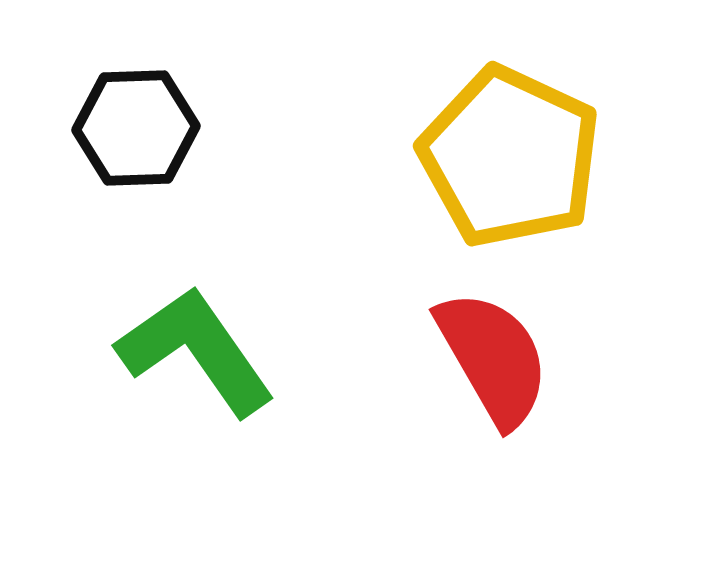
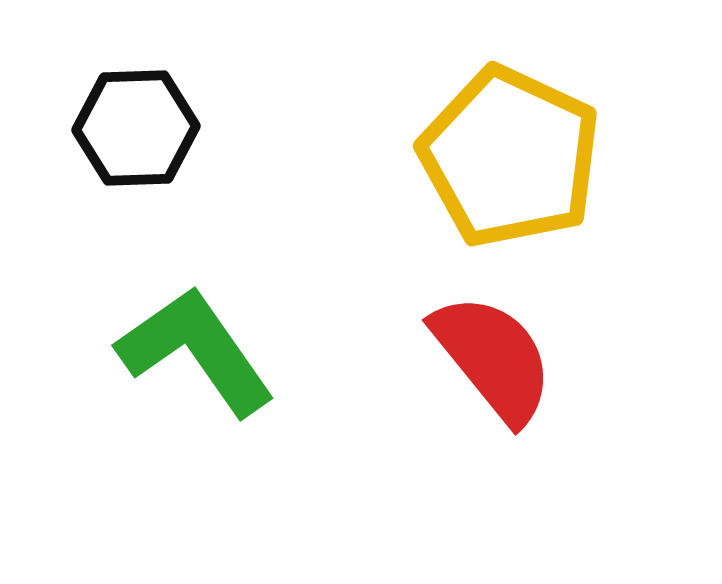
red semicircle: rotated 9 degrees counterclockwise
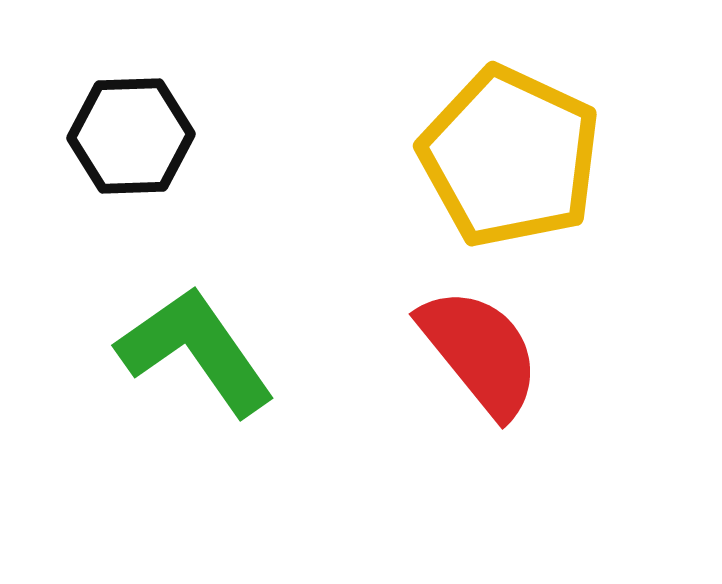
black hexagon: moved 5 px left, 8 px down
red semicircle: moved 13 px left, 6 px up
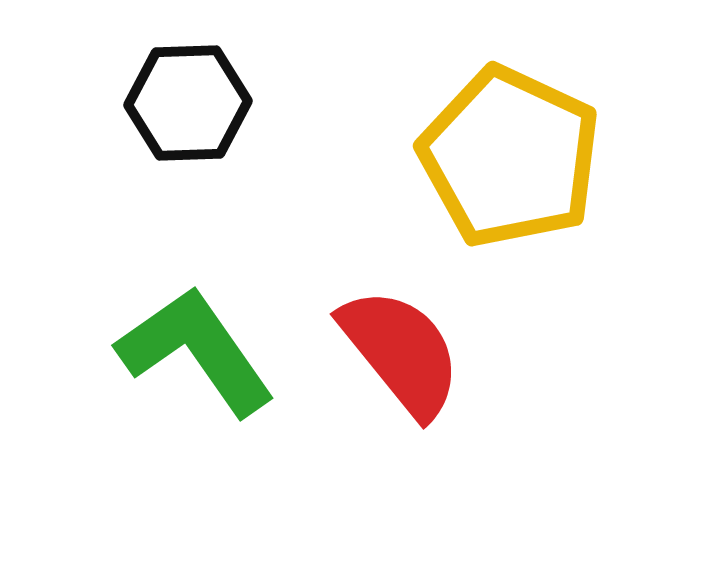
black hexagon: moved 57 px right, 33 px up
red semicircle: moved 79 px left
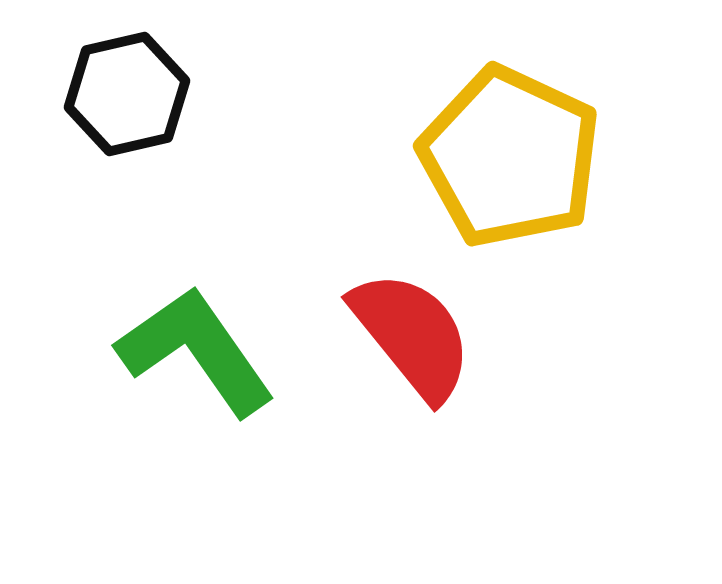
black hexagon: moved 61 px left, 9 px up; rotated 11 degrees counterclockwise
red semicircle: moved 11 px right, 17 px up
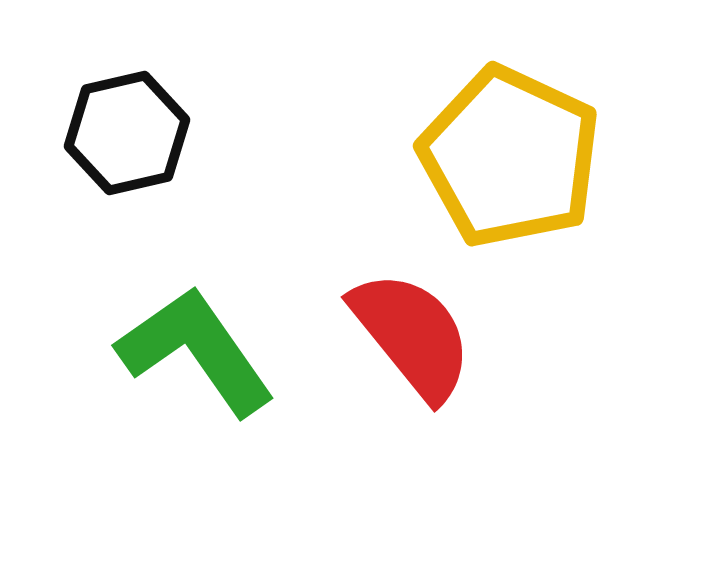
black hexagon: moved 39 px down
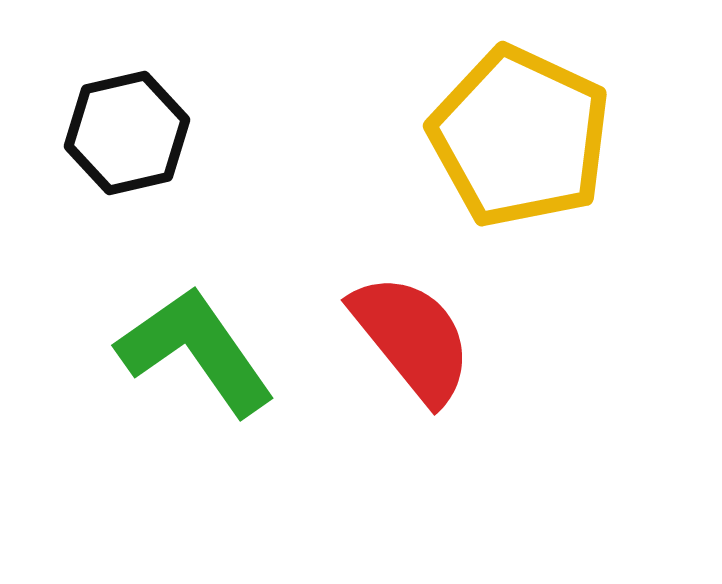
yellow pentagon: moved 10 px right, 20 px up
red semicircle: moved 3 px down
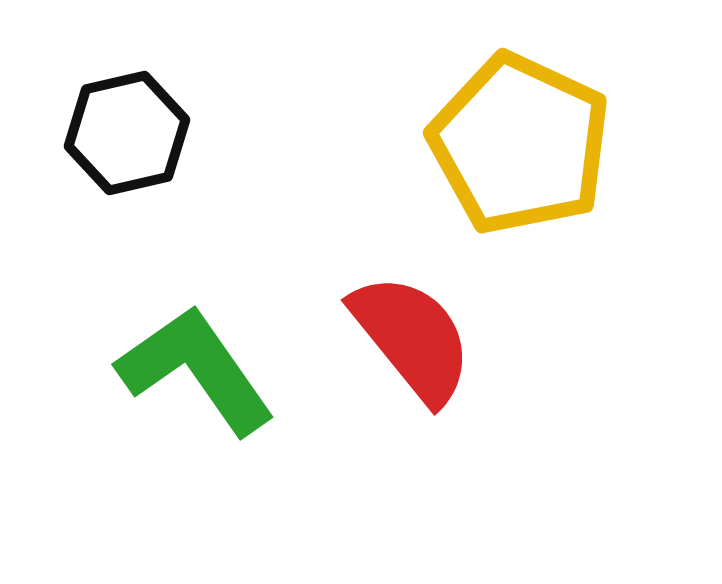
yellow pentagon: moved 7 px down
green L-shape: moved 19 px down
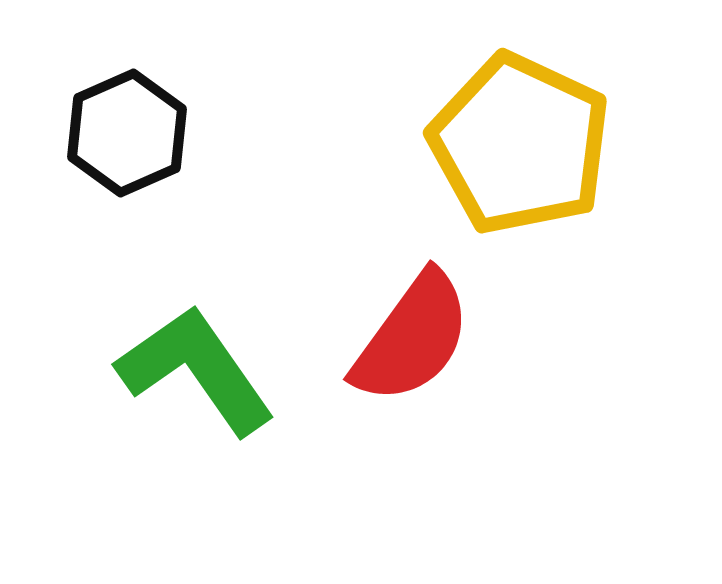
black hexagon: rotated 11 degrees counterclockwise
red semicircle: rotated 75 degrees clockwise
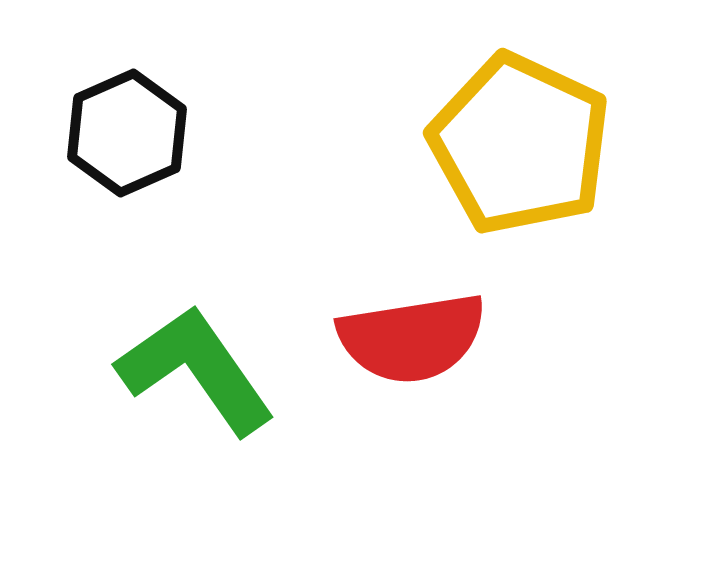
red semicircle: rotated 45 degrees clockwise
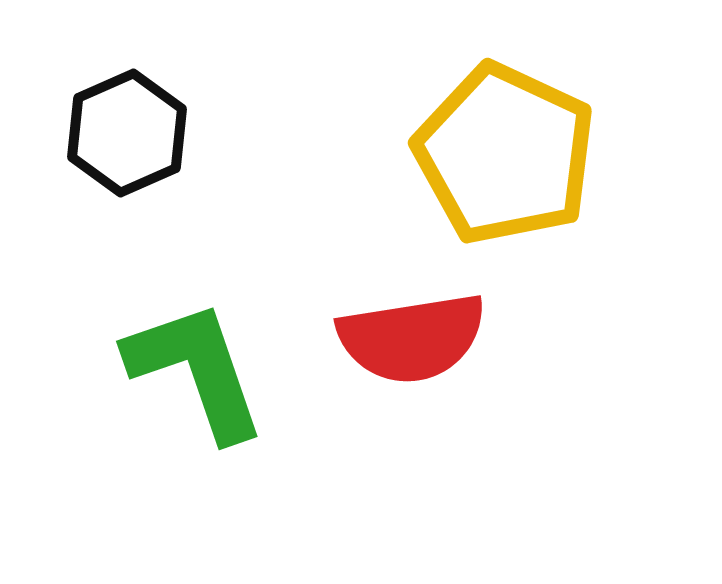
yellow pentagon: moved 15 px left, 10 px down
green L-shape: rotated 16 degrees clockwise
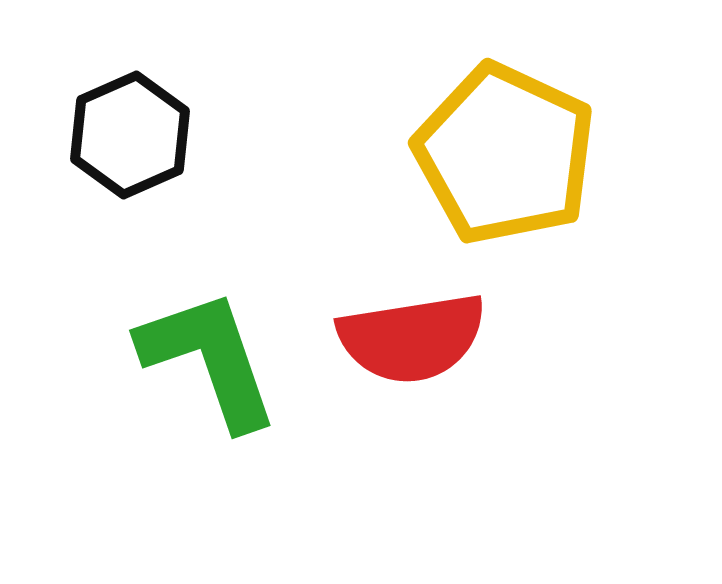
black hexagon: moved 3 px right, 2 px down
green L-shape: moved 13 px right, 11 px up
